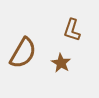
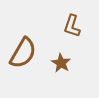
brown L-shape: moved 4 px up
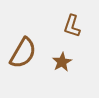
brown star: moved 1 px right, 1 px up; rotated 12 degrees clockwise
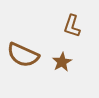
brown semicircle: moved 2 px down; rotated 84 degrees clockwise
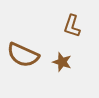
brown star: rotated 24 degrees counterclockwise
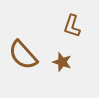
brown semicircle: rotated 24 degrees clockwise
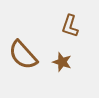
brown L-shape: moved 2 px left
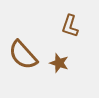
brown star: moved 3 px left, 1 px down
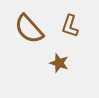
brown semicircle: moved 6 px right, 26 px up
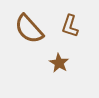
brown star: rotated 12 degrees clockwise
